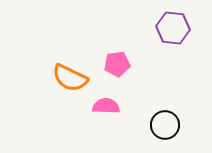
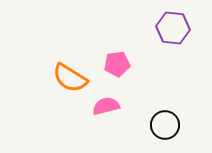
orange semicircle: rotated 6 degrees clockwise
pink semicircle: rotated 16 degrees counterclockwise
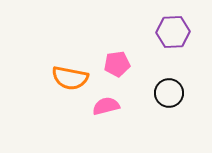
purple hexagon: moved 4 px down; rotated 8 degrees counterclockwise
orange semicircle: rotated 21 degrees counterclockwise
black circle: moved 4 px right, 32 px up
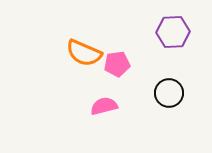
orange semicircle: moved 14 px right, 25 px up; rotated 12 degrees clockwise
pink semicircle: moved 2 px left
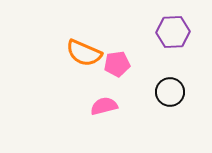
black circle: moved 1 px right, 1 px up
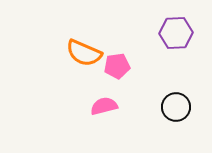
purple hexagon: moved 3 px right, 1 px down
pink pentagon: moved 2 px down
black circle: moved 6 px right, 15 px down
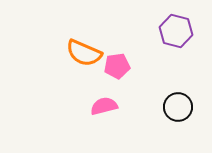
purple hexagon: moved 2 px up; rotated 16 degrees clockwise
black circle: moved 2 px right
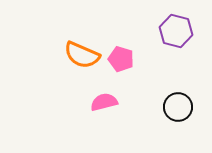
orange semicircle: moved 2 px left, 2 px down
pink pentagon: moved 4 px right, 7 px up; rotated 25 degrees clockwise
pink semicircle: moved 4 px up
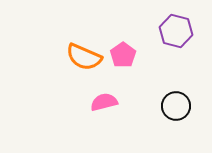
orange semicircle: moved 2 px right, 2 px down
pink pentagon: moved 2 px right, 4 px up; rotated 20 degrees clockwise
black circle: moved 2 px left, 1 px up
